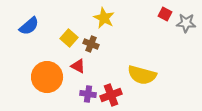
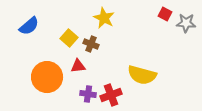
red triangle: rotated 35 degrees counterclockwise
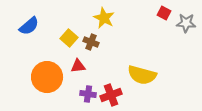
red square: moved 1 px left, 1 px up
brown cross: moved 2 px up
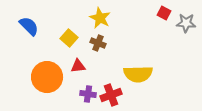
yellow star: moved 4 px left
blue semicircle: rotated 95 degrees counterclockwise
brown cross: moved 7 px right, 1 px down
yellow semicircle: moved 4 px left, 1 px up; rotated 16 degrees counterclockwise
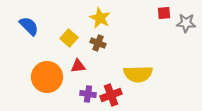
red square: rotated 32 degrees counterclockwise
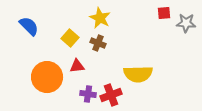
yellow square: moved 1 px right
red triangle: moved 1 px left
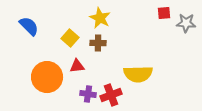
brown cross: rotated 21 degrees counterclockwise
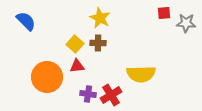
blue semicircle: moved 3 px left, 5 px up
yellow square: moved 5 px right, 6 px down
yellow semicircle: moved 3 px right
red cross: rotated 10 degrees counterclockwise
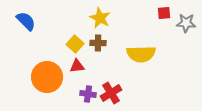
yellow semicircle: moved 20 px up
red cross: moved 2 px up
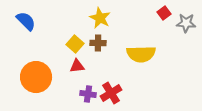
red square: rotated 32 degrees counterclockwise
orange circle: moved 11 px left
